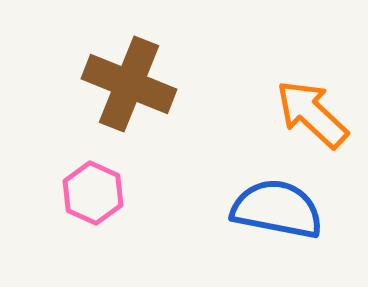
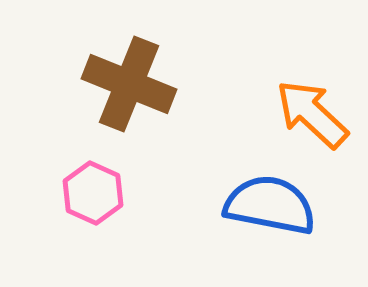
blue semicircle: moved 7 px left, 4 px up
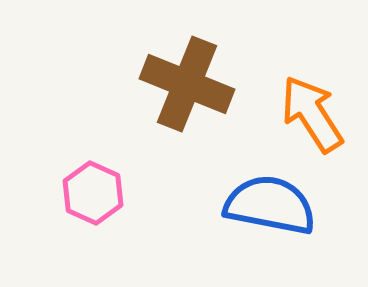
brown cross: moved 58 px right
orange arrow: rotated 14 degrees clockwise
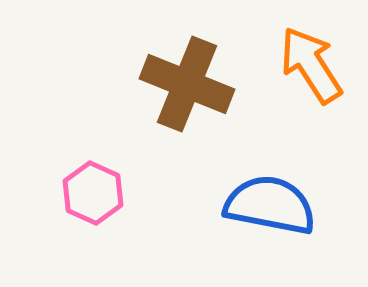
orange arrow: moved 1 px left, 49 px up
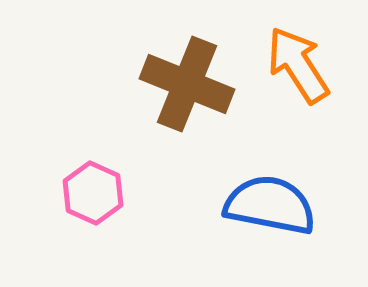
orange arrow: moved 13 px left
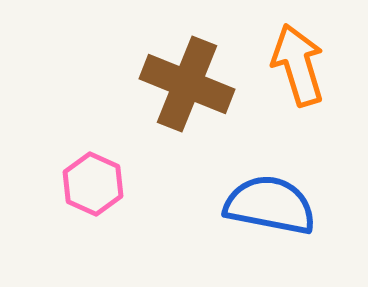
orange arrow: rotated 16 degrees clockwise
pink hexagon: moved 9 px up
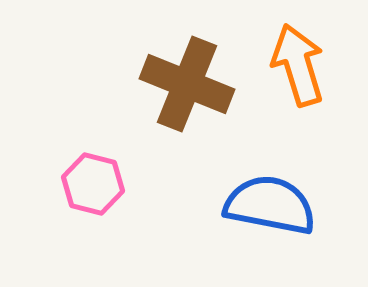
pink hexagon: rotated 10 degrees counterclockwise
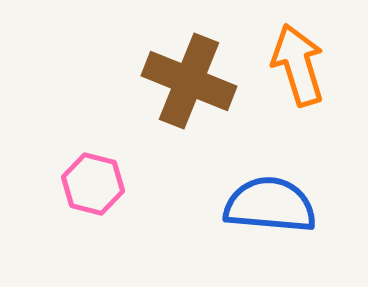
brown cross: moved 2 px right, 3 px up
blue semicircle: rotated 6 degrees counterclockwise
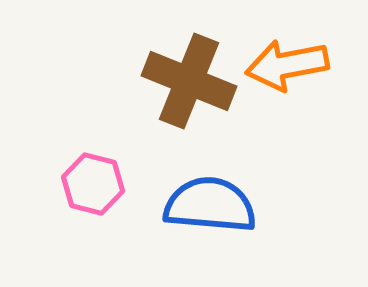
orange arrow: moved 11 px left; rotated 84 degrees counterclockwise
blue semicircle: moved 60 px left
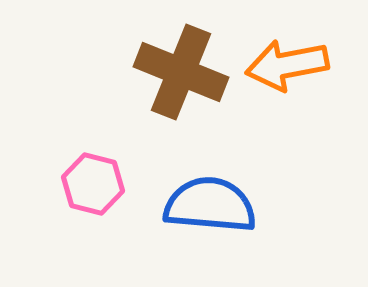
brown cross: moved 8 px left, 9 px up
